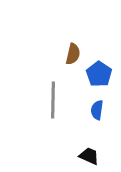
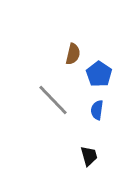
gray line: rotated 45 degrees counterclockwise
black trapezoid: rotated 50 degrees clockwise
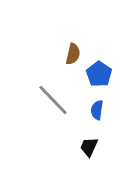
black trapezoid: moved 9 px up; rotated 140 degrees counterclockwise
